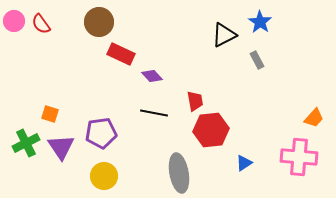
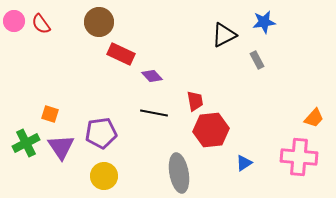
blue star: moved 4 px right; rotated 30 degrees clockwise
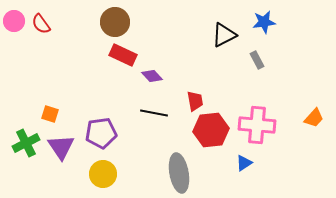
brown circle: moved 16 px right
red rectangle: moved 2 px right, 1 px down
pink cross: moved 42 px left, 32 px up
yellow circle: moved 1 px left, 2 px up
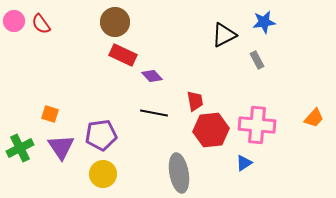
purple pentagon: moved 2 px down
green cross: moved 6 px left, 5 px down
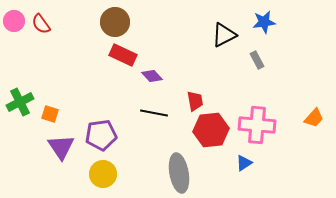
green cross: moved 46 px up
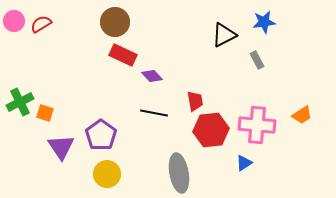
red semicircle: rotated 95 degrees clockwise
orange square: moved 5 px left, 1 px up
orange trapezoid: moved 12 px left, 3 px up; rotated 15 degrees clockwise
purple pentagon: rotated 28 degrees counterclockwise
yellow circle: moved 4 px right
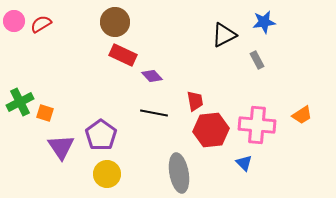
blue triangle: rotated 42 degrees counterclockwise
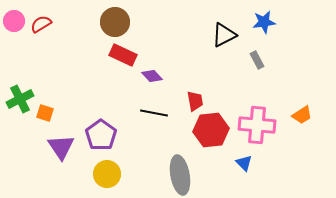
green cross: moved 3 px up
gray ellipse: moved 1 px right, 2 px down
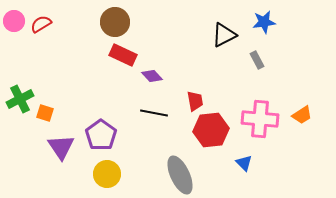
pink cross: moved 3 px right, 6 px up
gray ellipse: rotated 15 degrees counterclockwise
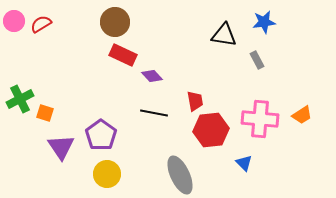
black triangle: rotated 36 degrees clockwise
